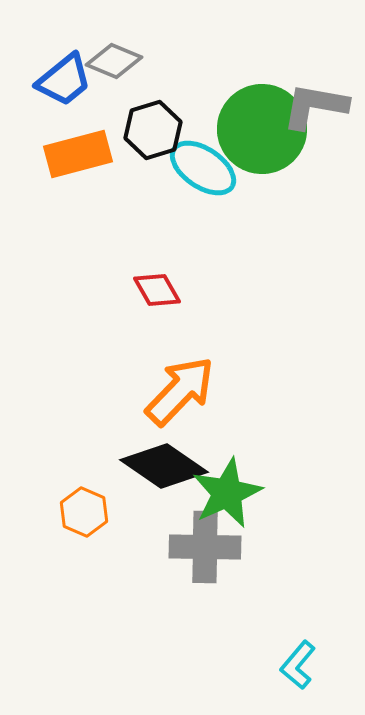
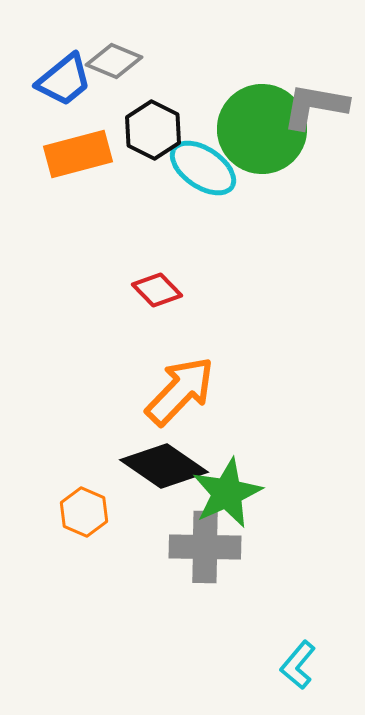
black hexagon: rotated 16 degrees counterclockwise
red diamond: rotated 15 degrees counterclockwise
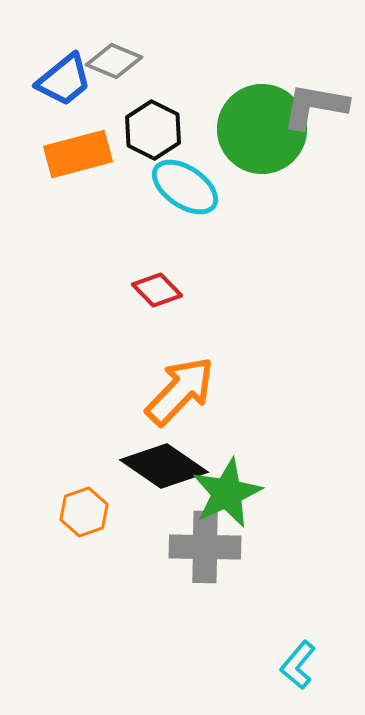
cyan ellipse: moved 18 px left, 19 px down
orange hexagon: rotated 18 degrees clockwise
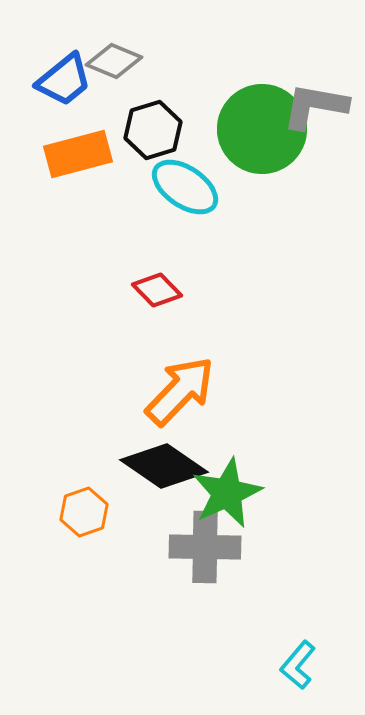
black hexagon: rotated 16 degrees clockwise
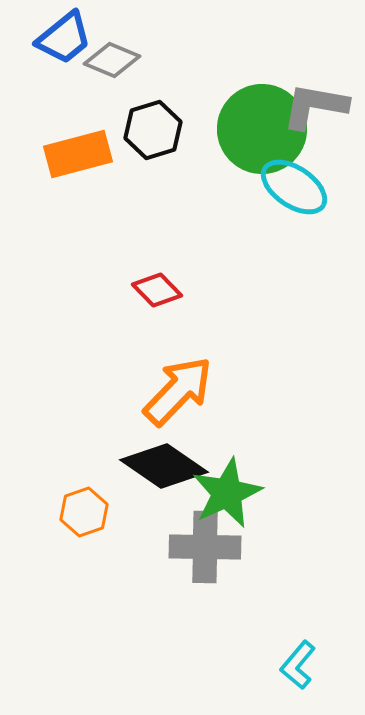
gray diamond: moved 2 px left, 1 px up
blue trapezoid: moved 42 px up
cyan ellipse: moved 109 px right
orange arrow: moved 2 px left
